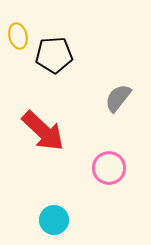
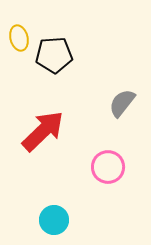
yellow ellipse: moved 1 px right, 2 px down
gray semicircle: moved 4 px right, 5 px down
red arrow: rotated 87 degrees counterclockwise
pink circle: moved 1 px left, 1 px up
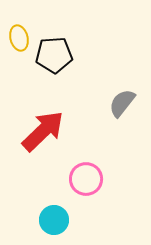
pink circle: moved 22 px left, 12 px down
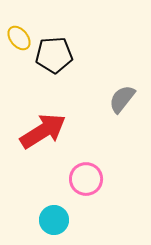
yellow ellipse: rotated 25 degrees counterclockwise
gray semicircle: moved 4 px up
red arrow: rotated 12 degrees clockwise
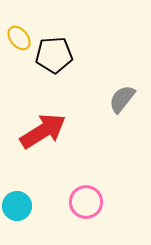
pink circle: moved 23 px down
cyan circle: moved 37 px left, 14 px up
